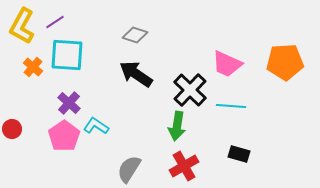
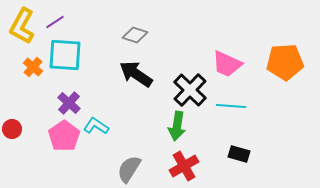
cyan square: moved 2 px left
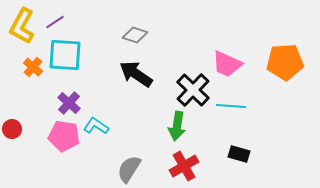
black cross: moved 3 px right
pink pentagon: rotated 28 degrees counterclockwise
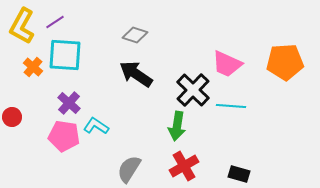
red circle: moved 12 px up
black rectangle: moved 20 px down
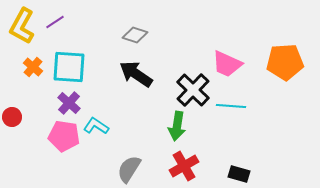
cyan square: moved 4 px right, 12 px down
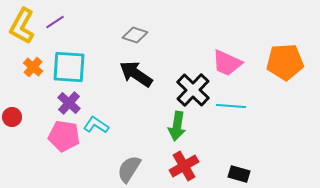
pink trapezoid: moved 1 px up
cyan L-shape: moved 1 px up
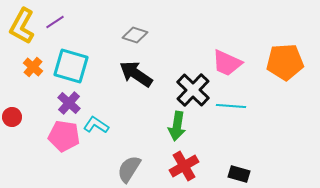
cyan square: moved 2 px right, 1 px up; rotated 12 degrees clockwise
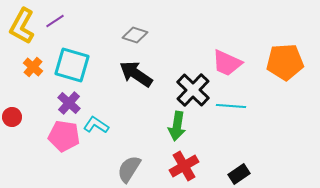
purple line: moved 1 px up
cyan square: moved 1 px right, 1 px up
black rectangle: rotated 50 degrees counterclockwise
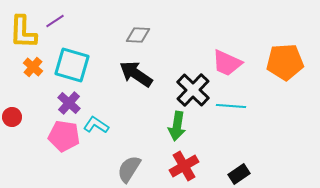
yellow L-shape: moved 1 px right, 6 px down; rotated 27 degrees counterclockwise
gray diamond: moved 3 px right; rotated 15 degrees counterclockwise
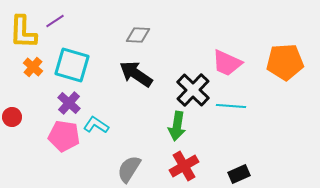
black rectangle: rotated 10 degrees clockwise
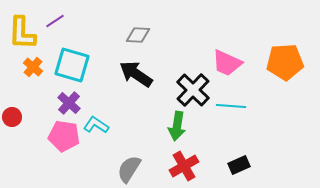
yellow L-shape: moved 1 px left, 1 px down
black rectangle: moved 9 px up
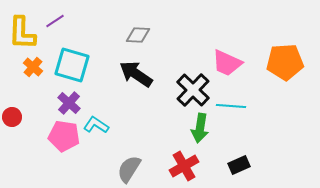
green arrow: moved 23 px right, 2 px down
